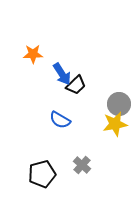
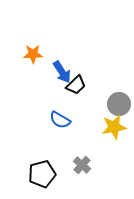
blue arrow: moved 2 px up
yellow star: moved 1 px left, 3 px down
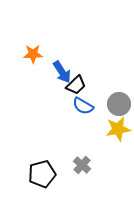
blue semicircle: moved 23 px right, 14 px up
yellow star: moved 4 px right, 2 px down
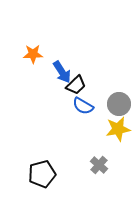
gray cross: moved 17 px right
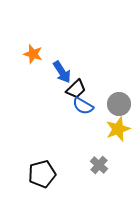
orange star: rotated 18 degrees clockwise
black trapezoid: moved 4 px down
yellow star: rotated 10 degrees counterclockwise
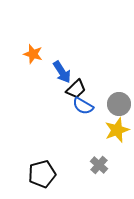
yellow star: moved 1 px left, 1 px down
